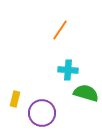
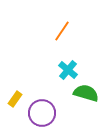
orange line: moved 2 px right, 1 px down
cyan cross: rotated 36 degrees clockwise
yellow rectangle: rotated 21 degrees clockwise
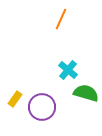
orange line: moved 1 px left, 12 px up; rotated 10 degrees counterclockwise
purple circle: moved 6 px up
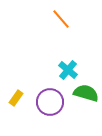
orange line: rotated 65 degrees counterclockwise
yellow rectangle: moved 1 px right, 1 px up
purple circle: moved 8 px right, 5 px up
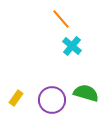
cyan cross: moved 4 px right, 24 px up
purple circle: moved 2 px right, 2 px up
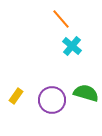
yellow rectangle: moved 2 px up
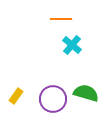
orange line: rotated 50 degrees counterclockwise
cyan cross: moved 1 px up
purple circle: moved 1 px right, 1 px up
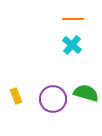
orange line: moved 12 px right
yellow rectangle: rotated 56 degrees counterclockwise
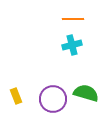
cyan cross: rotated 36 degrees clockwise
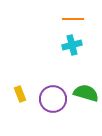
yellow rectangle: moved 4 px right, 2 px up
